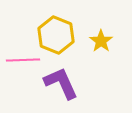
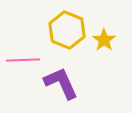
yellow hexagon: moved 11 px right, 5 px up
yellow star: moved 3 px right, 1 px up
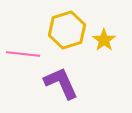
yellow hexagon: rotated 21 degrees clockwise
pink line: moved 6 px up; rotated 8 degrees clockwise
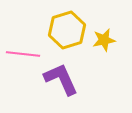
yellow star: rotated 25 degrees clockwise
purple L-shape: moved 4 px up
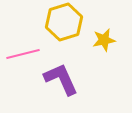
yellow hexagon: moved 3 px left, 8 px up
pink line: rotated 20 degrees counterclockwise
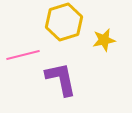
pink line: moved 1 px down
purple L-shape: rotated 12 degrees clockwise
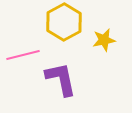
yellow hexagon: rotated 12 degrees counterclockwise
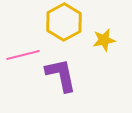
purple L-shape: moved 4 px up
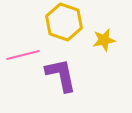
yellow hexagon: rotated 12 degrees counterclockwise
